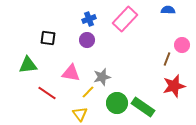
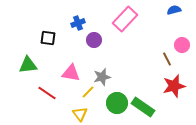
blue semicircle: moved 6 px right; rotated 16 degrees counterclockwise
blue cross: moved 11 px left, 4 px down
purple circle: moved 7 px right
brown line: rotated 48 degrees counterclockwise
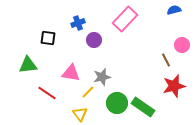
brown line: moved 1 px left, 1 px down
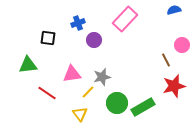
pink triangle: moved 1 px right, 1 px down; rotated 18 degrees counterclockwise
green rectangle: rotated 65 degrees counterclockwise
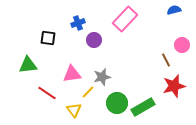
yellow triangle: moved 6 px left, 4 px up
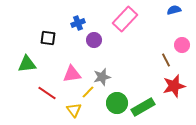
green triangle: moved 1 px left, 1 px up
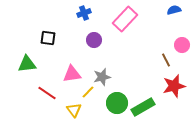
blue cross: moved 6 px right, 10 px up
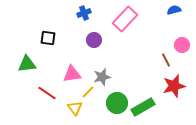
yellow triangle: moved 1 px right, 2 px up
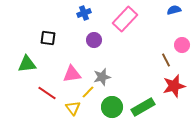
green circle: moved 5 px left, 4 px down
yellow triangle: moved 2 px left
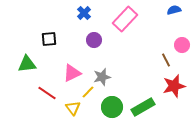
blue cross: rotated 24 degrees counterclockwise
black square: moved 1 px right, 1 px down; rotated 14 degrees counterclockwise
pink triangle: moved 1 px up; rotated 18 degrees counterclockwise
